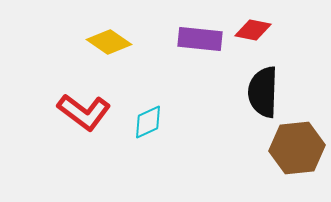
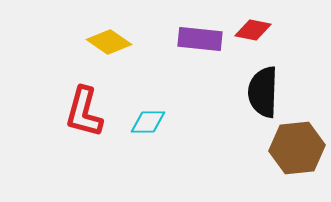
red L-shape: rotated 68 degrees clockwise
cyan diamond: rotated 24 degrees clockwise
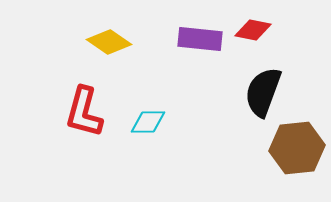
black semicircle: rotated 18 degrees clockwise
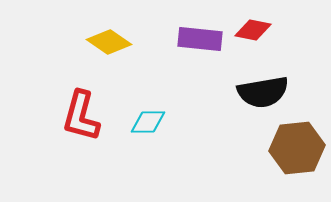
black semicircle: rotated 120 degrees counterclockwise
red L-shape: moved 3 px left, 4 px down
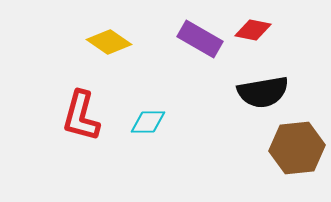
purple rectangle: rotated 24 degrees clockwise
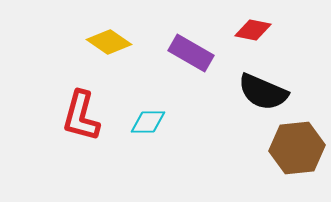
purple rectangle: moved 9 px left, 14 px down
black semicircle: rotated 33 degrees clockwise
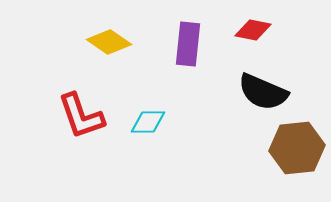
purple rectangle: moved 3 px left, 9 px up; rotated 66 degrees clockwise
red L-shape: rotated 34 degrees counterclockwise
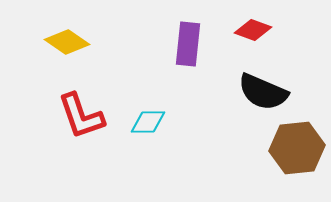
red diamond: rotated 9 degrees clockwise
yellow diamond: moved 42 px left
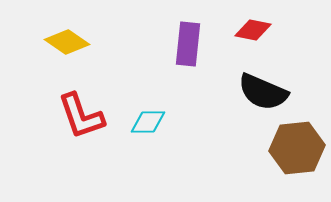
red diamond: rotated 9 degrees counterclockwise
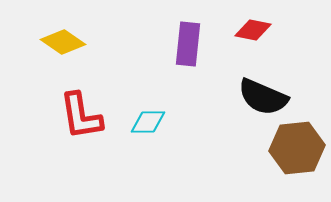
yellow diamond: moved 4 px left
black semicircle: moved 5 px down
red L-shape: rotated 10 degrees clockwise
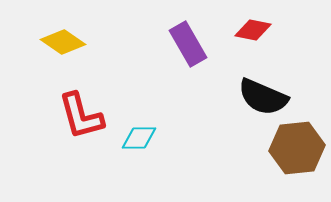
purple rectangle: rotated 36 degrees counterclockwise
red L-shape: rotated 6 degrees counterclockwise
cyan diamond: moved 9 px left, 16 px down
